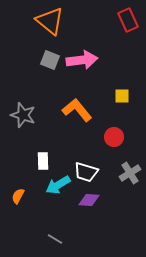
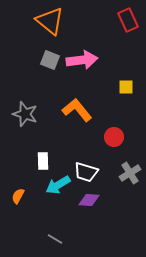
yellow square: moved 4 px right, 9 px up
gray star: moved 2 px right, 1 px up
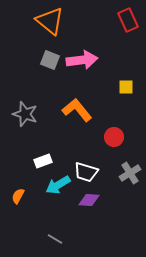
white rectangle: rotated 72 degrees clockwise
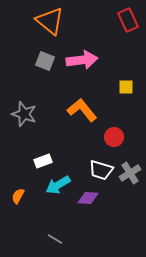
gray square: moved 5 px left, 1 px down
orange L-shape: moved 5 px right
gray star: moved 1 px left
white trapezoid: moved 15 px right, 2 px up
purple diamond: moved 1 px left, 2 px up
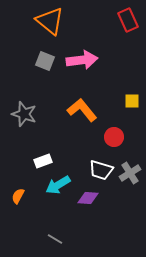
yellow square: moved 6 px right, 14 px down
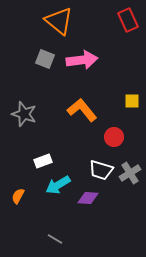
orange triangle: moved 9 px right
gray square: moved 2 px up
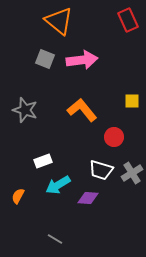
gray star: moved 1 px right, 4 px up
gray cross: moved 2 px right
